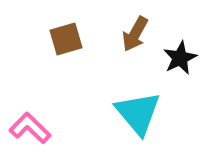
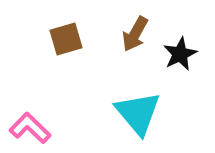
black star: moved 4 px up
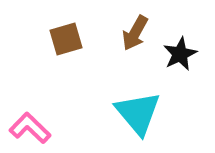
brown arrow: moved 1 px up
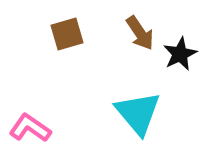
brown arrow: moved 5 px right; rotated 63 degrees counterclockwise
brown square: moved 1 px right, 5 px up
pink L-shape: rotated 9 degrees counterclockwise
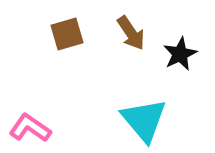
brown arrow: moved 9 px left
cyan triangle: moved 6 px right, 7 px down
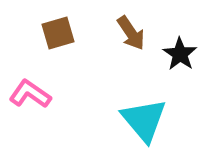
brown square: moved 9 px left, 1 px up
black star: rotated 12 degrees counterclockwise
pink L-shape: moved 34 px up
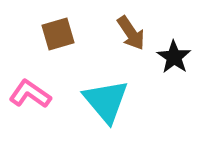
brown square: moved 1 px down
black star: moved 6 px left, 3 px down
cyan triangle: moved 38 px left, 19 px up
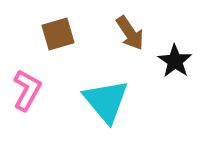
brown arrow: moved 1 px left
black star: moved 1 px right, 4 px down
pink L-shape: moved 3 px left, 4 px up; rotated 84 degrees clockwise
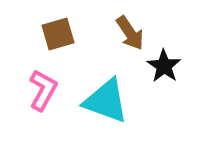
black star: moved 11 px left, 5 px down
pink L-shape: moved 16 px right
cyan triangle: rotated 30 degrees counterclockwise
